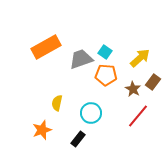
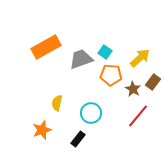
orange pentagon: moved 5 px right
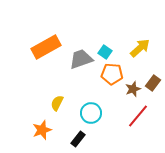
yellow arrow: moved 10 px up
orange pentagon: moved 1 px right, 1 px up
brown rectangle: moved 1 px down
brown star: rotated 21 degrees clockwise
yellow semicircle: rotated 14 degrees clockwise
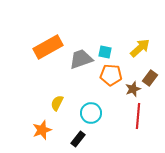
orange rectangle: moved 2 px right
cyan square: rotated 24 degrees counterclockwise
orange pentagon: moved 1 px left, 1 px down
brown rectangle: moved 3 px left, 5 px up
red line: rotated 35 degrees counterclockwise
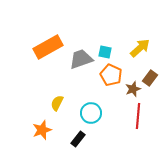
orange pentagon: rotated 20 degrees clockwise
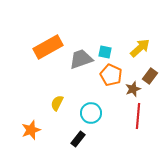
brown rectangle: moved 2 px up
orange star: moved 11 px left
